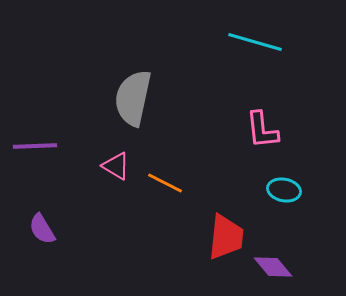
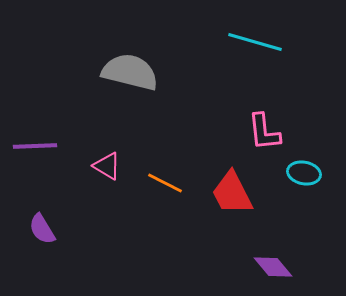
gray semicircle: moved 3 px left, 26 px up; rotated 92 degrees clockwise
pink L-shape: moved 2 px right, 2 px down
pink triangle: moved 9 px left
cyan ellipse: moved 20 px right, 17 px up
red trapezoid: moved 6 px right, 44 px up; rotated 147 degrees clockwise
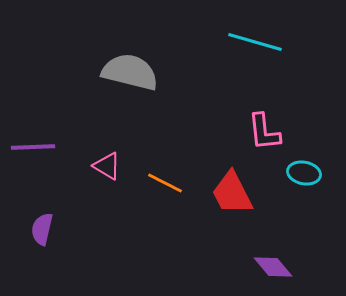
purple line: moved 2 px left, 1 px down
purple semicircle: rotated 44 degrees clockwise
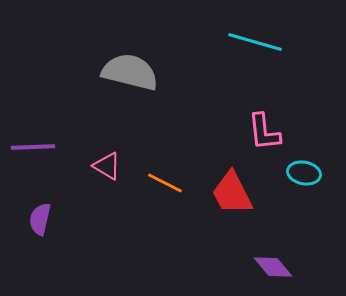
purple semicircle: moved 2 px left, 10 px up
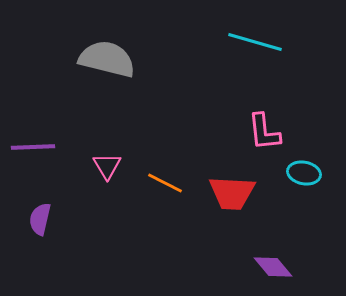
gray semicircle: moved 23 px left, 13 px up
pink triangle: rotated 28 degrees clockwise
red trapezoid: rotated 60 degrees counterclockwise
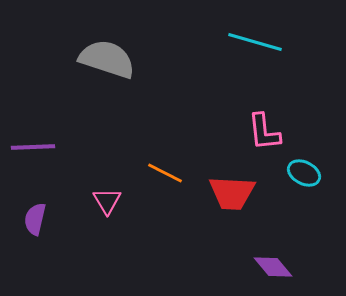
gray semicircle: rotated 4 degrees clockwise
pink triangle: moved 35 px down
cyan ellipse: rotated 16 degrees clockwise
orange line: moved 10 px up
purple semicircle: moved 5 px left
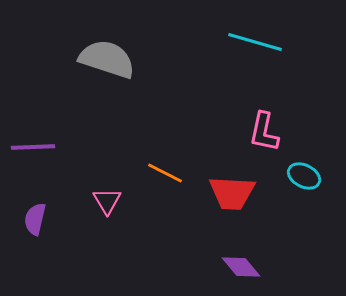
pink L-shape: rotated 18 degrees clockwise
cyan ellipse: moved 3 px down
purple diamond: moved 32 px left
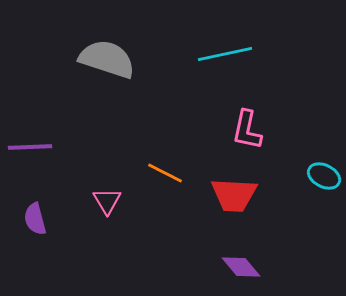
cyan line: moved 30 px left, 12 px down; rotated 28 degrees counterclockwise
pink L-shape: moved 17 px left, 2 px up
purple line: moved 3 px left
cyan ellipse: moved 20 px right
red trapezoid: moved 2 px right, 2 px down
purple semicircle: rotated 28 degrees counterclockwise
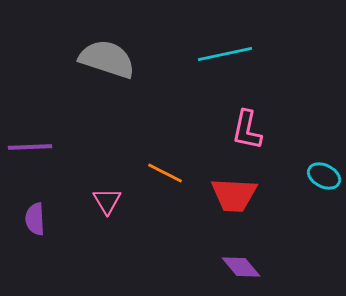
purple semicircle: rotated 12 degrees clockwise
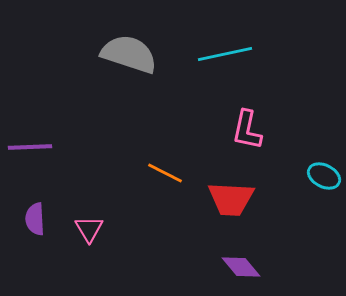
gray semicircle: moved 22 px right, 5 px up
red trapezoid: moved 3 px left, 4 px down
pink triangle: moved 18 px left, 28 px down
